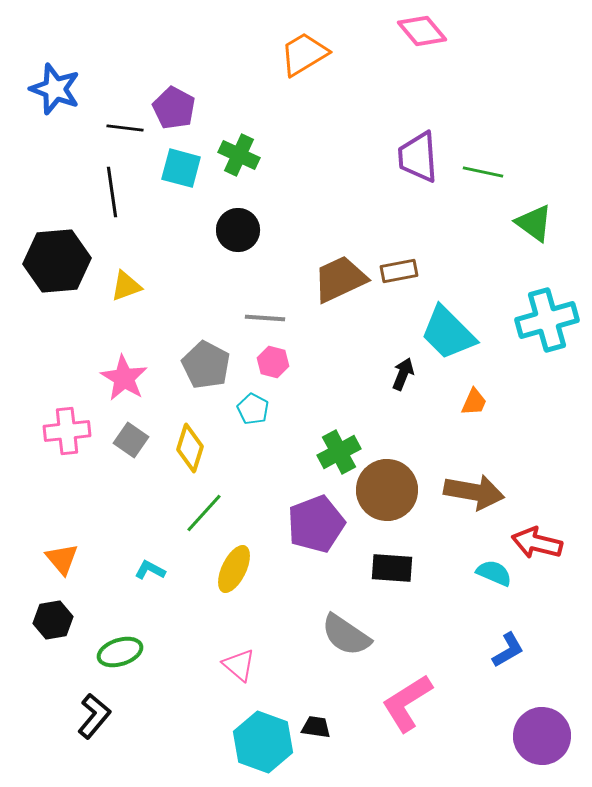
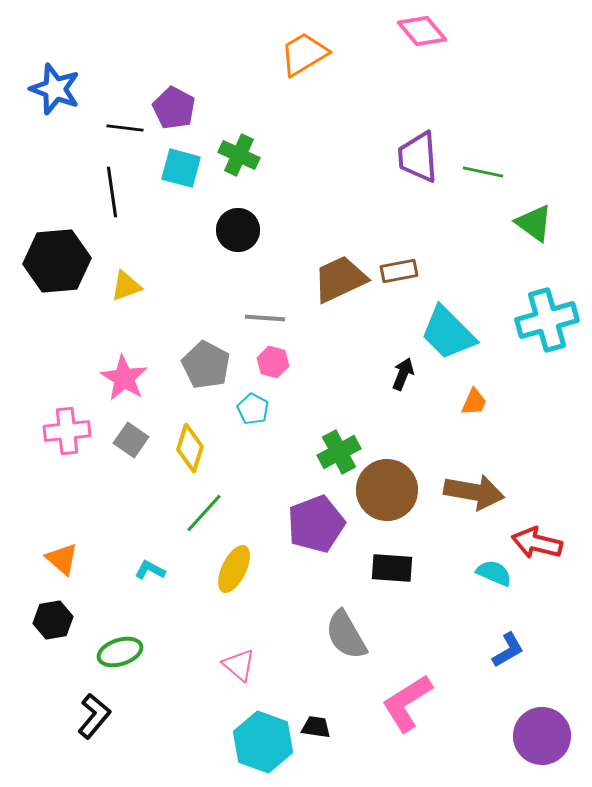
orange triangle at (62, 559): rotated 9 degrees counterclockwise
gray semicircle at (346, 635): rotated 26 degrees clockwise
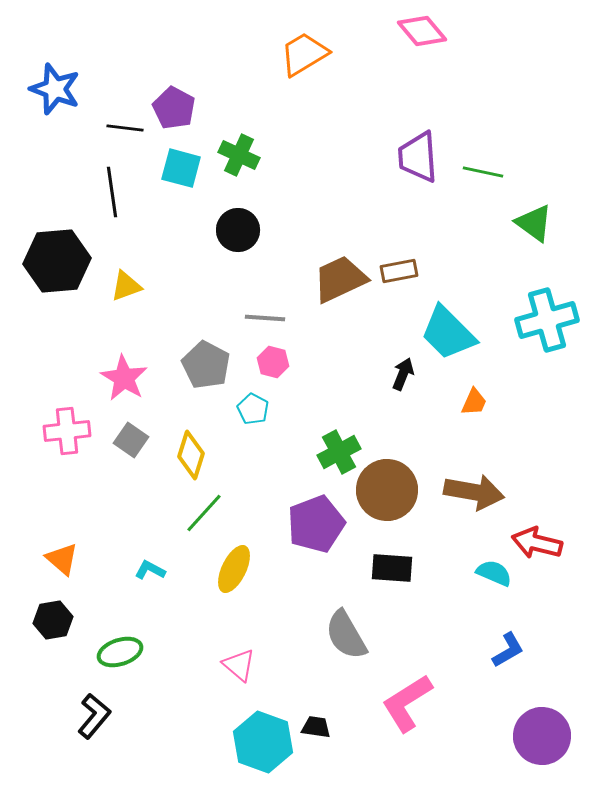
yellow diamond at (190, 448): moved 1 px right, 7 px down
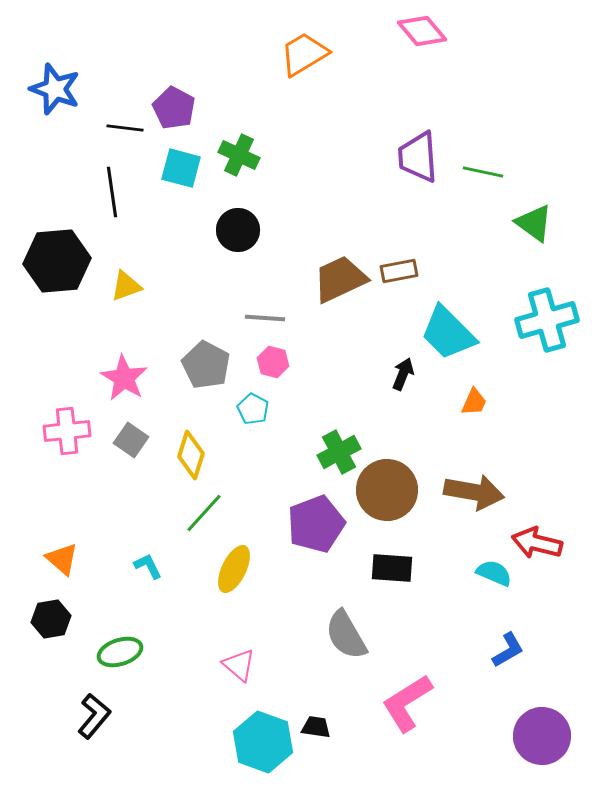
cyan L-shape at (150, 570): moved 2 px left, 4 px up; rotated 36 degrees clockwise
black hexagon at (53, 620): moved 2 px left, 1 px up
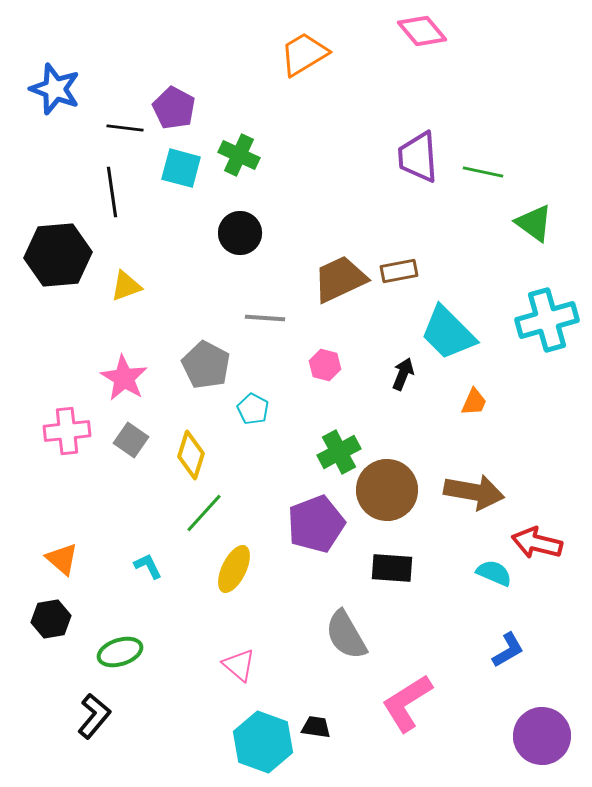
black circle at (238, 230): moved 2 px right, 3 px down
black hexagon at (57, 261): moved 1 px right, 6 px up
pink hexagon at (273, 362): moved 52 px right, 3 px down
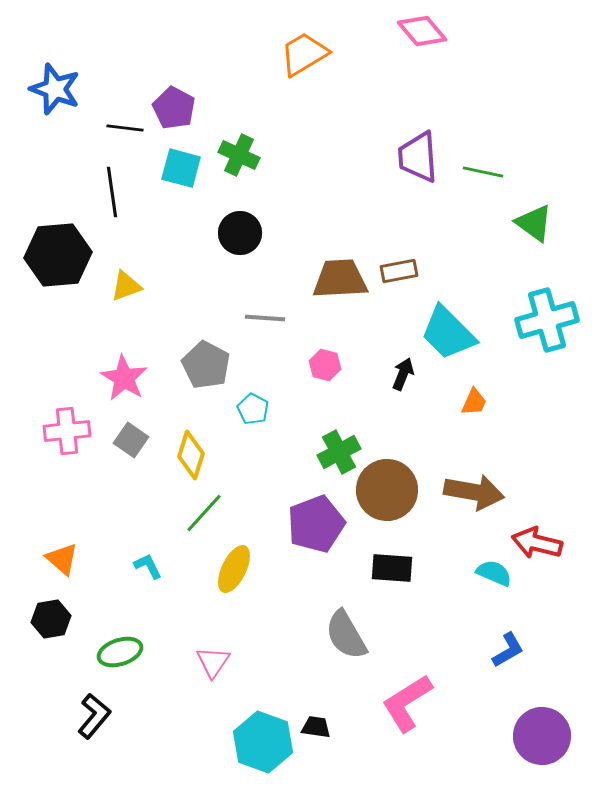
brown trapezoid at (340, 279): rotated 22 degrees clockwise
pink triangle at (239, 665): moved 26 px left, 3 px up; rotated 24 degrees clockwise
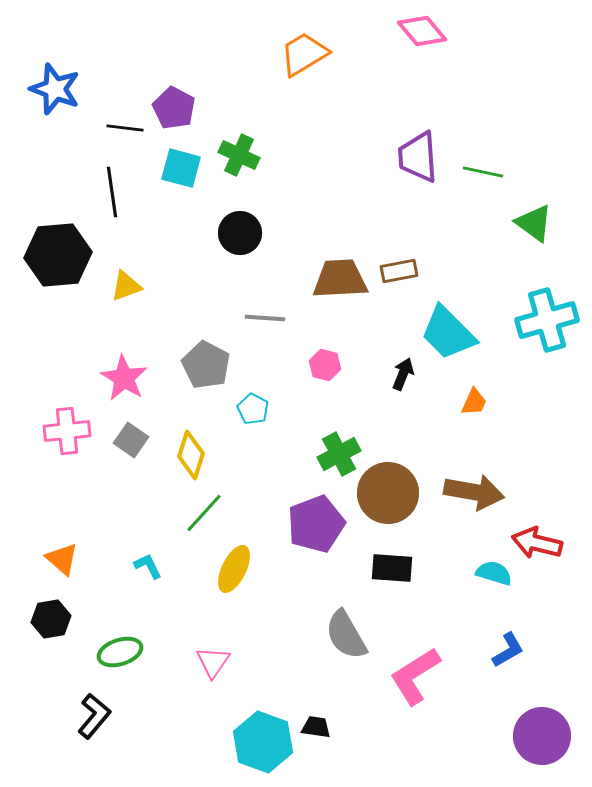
green cross at (339, 452): moved 2 px down
brown circle at (387, 490): moved 1 px right, 3 px down
cyan semicircle at (494, 573): rotated 6 degrees counterclockwise
pink L-shape at (407, 703): moved 8 px right, 27 px up
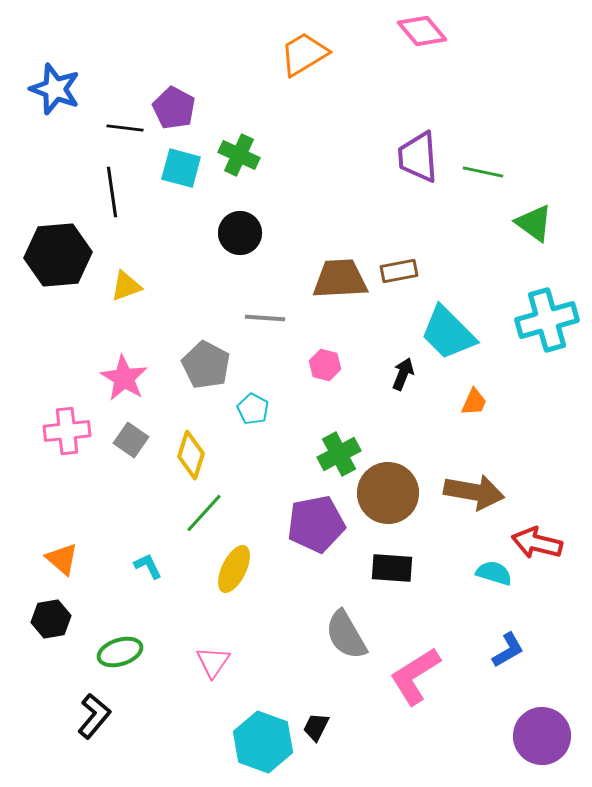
purple pentagon at (316, 524): rotated 10 degrees clockwise
black trapezoid at (316, 727): rotated 72 degrees counterclockwise
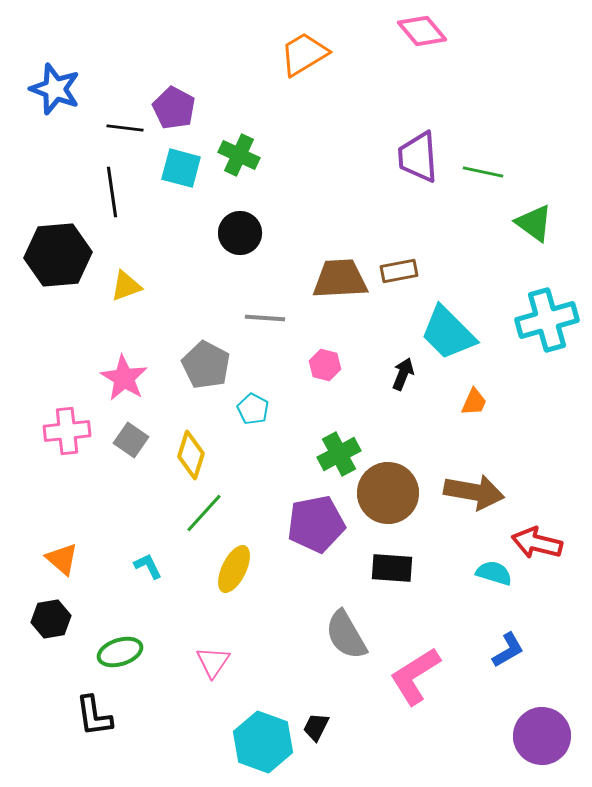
black L-shape at (94, 716): rotated 132 degrees clockwise
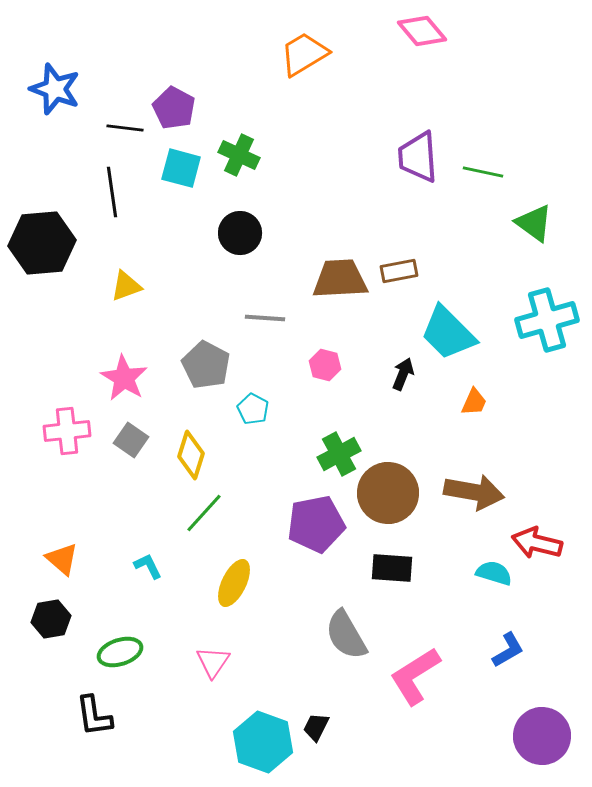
black hexagon at (58, 255): moved 16 px left, 12 px up
yellow ellipse at (234, 569): moved 14 px down
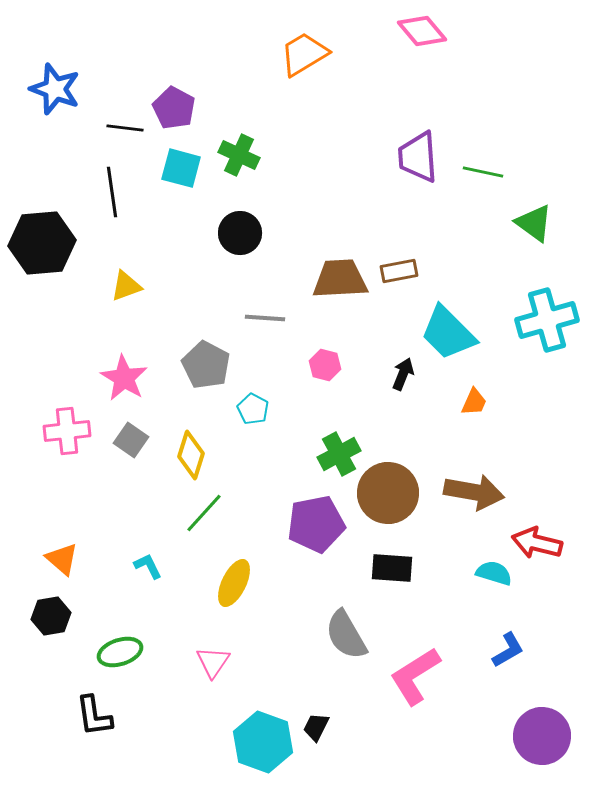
black hexagon at (51, 619): moved 3 px up
